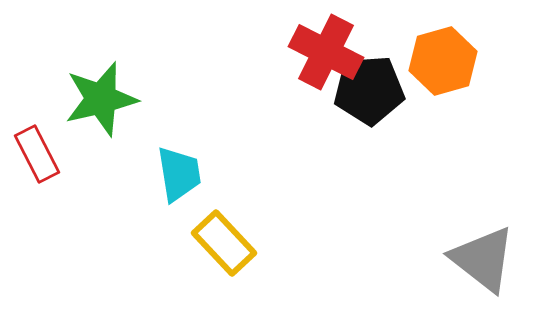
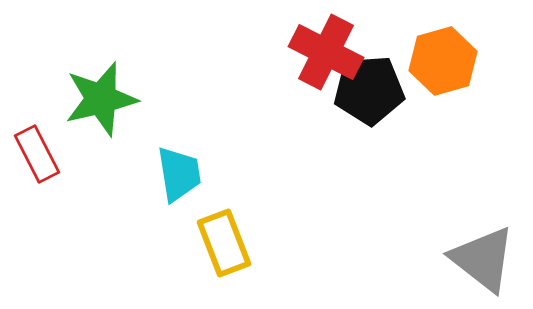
yellow rectangle: rotated 22 degrees clockwise
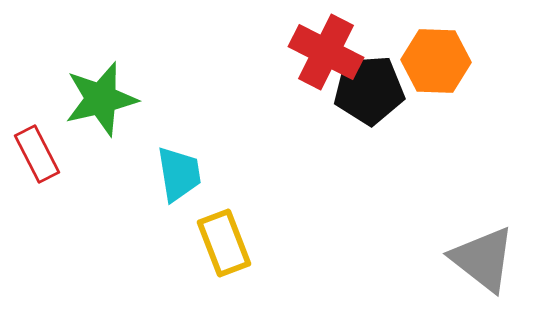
orange hexagon: moved 7 px left; rotated 18 degrees clockwise
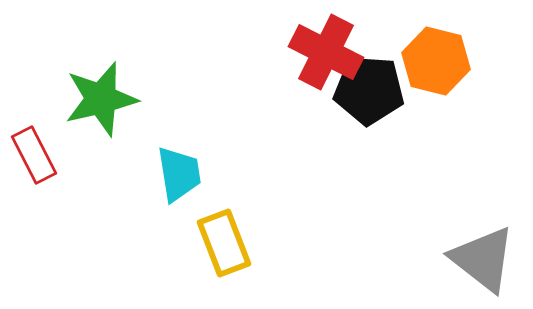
orange hexagon: rotated 12 degrees clockwise
black pentagon: rotated 8 degrees clockwise
red rectangle: moved 3 px left, 1 px down
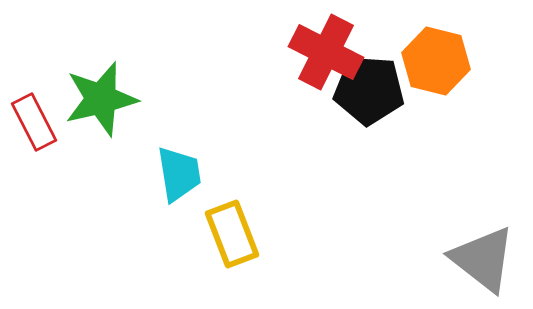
red rectangle: moved 33 px up
yellow rectangle: moved 8 px right, 9 px up
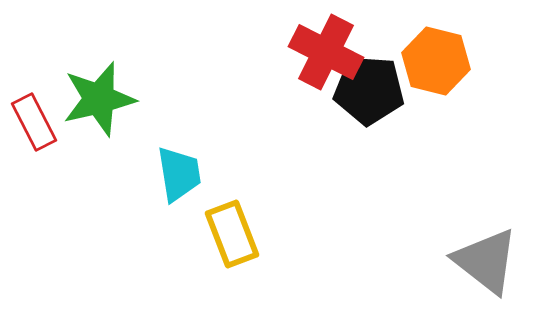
green star: moved 2 px left
gray triangle: moved 3 px right, 2 px down
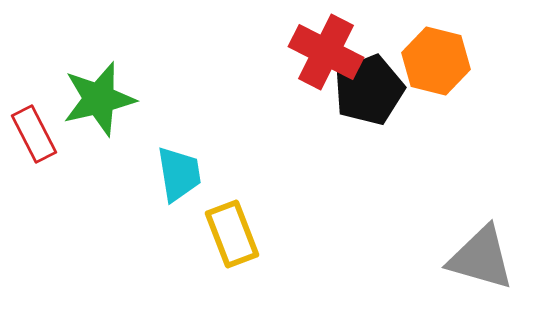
black pentagon: rotated 26 degrees counterclockwise
red rectangle: moved 12 px down
gray triangle: moved 5 px left, 3 px up; rotated 22 degrees counterclockwise
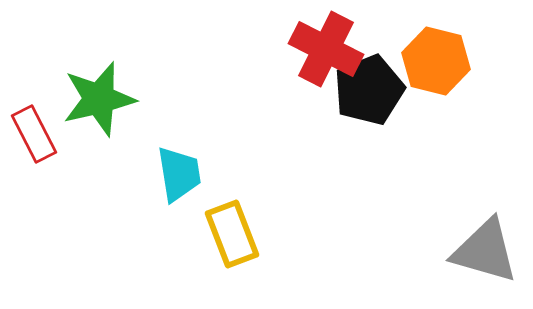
red cross: moved 3 px up
gray triangle: moved 4 px right, 7 px up
